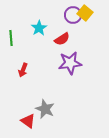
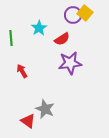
red arrow: moved 1 px left, 1 px down; rotated 128 degrees clockwise
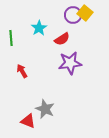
red triangle: rotated 14 degrees counterclockwise
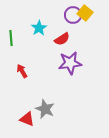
red triangle: moved 1 px left, 2 px up
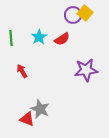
cyan star: moved 9 px down
purple star: moved 16 px right, 7 px down
gray star: moved 5 px left
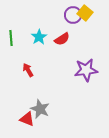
red arrow: moved 6 px right, 1 px up
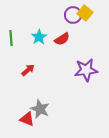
red arrow: rotated 80 degrees clockwise
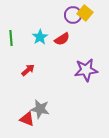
cyan star: moved 1 px right
gray star: rotated 12 degrees counterclockwise
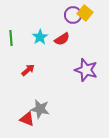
purple star: rotated 25 degrees clockwise
